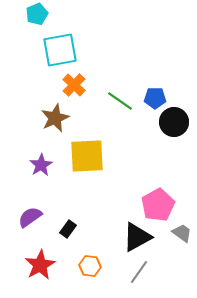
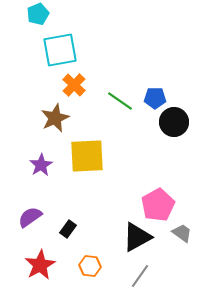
cyan pentagon: moved 1 px right
gray line: moved 1 px right, 4 px down
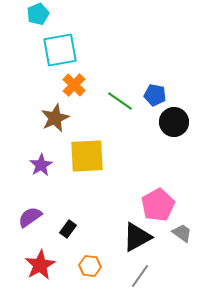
blue pentagon: moved 3 px up; rotated 10 degrees clockwise
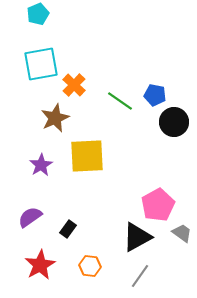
cyan square: moved 19 px left, 14 px down
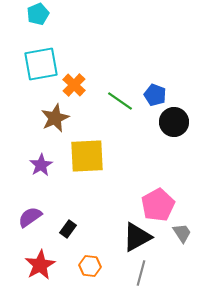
blue pentagon: rotated 10 degrees clockwise
gray trapezoid: rotated 20 degrees clockwise
gray line: moved 1 px right, 3 px up; rotated 20 degrees counterclockwise
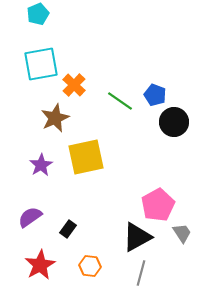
yellow square: moved 1 px left, 1 px down; rotated 9 degrees counterclockwise
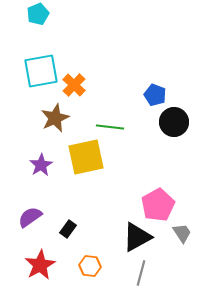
cyan square: moved 7 px down
green line: moved 10 px left, 26 px down; rotated 28 degrees counterclockwise
